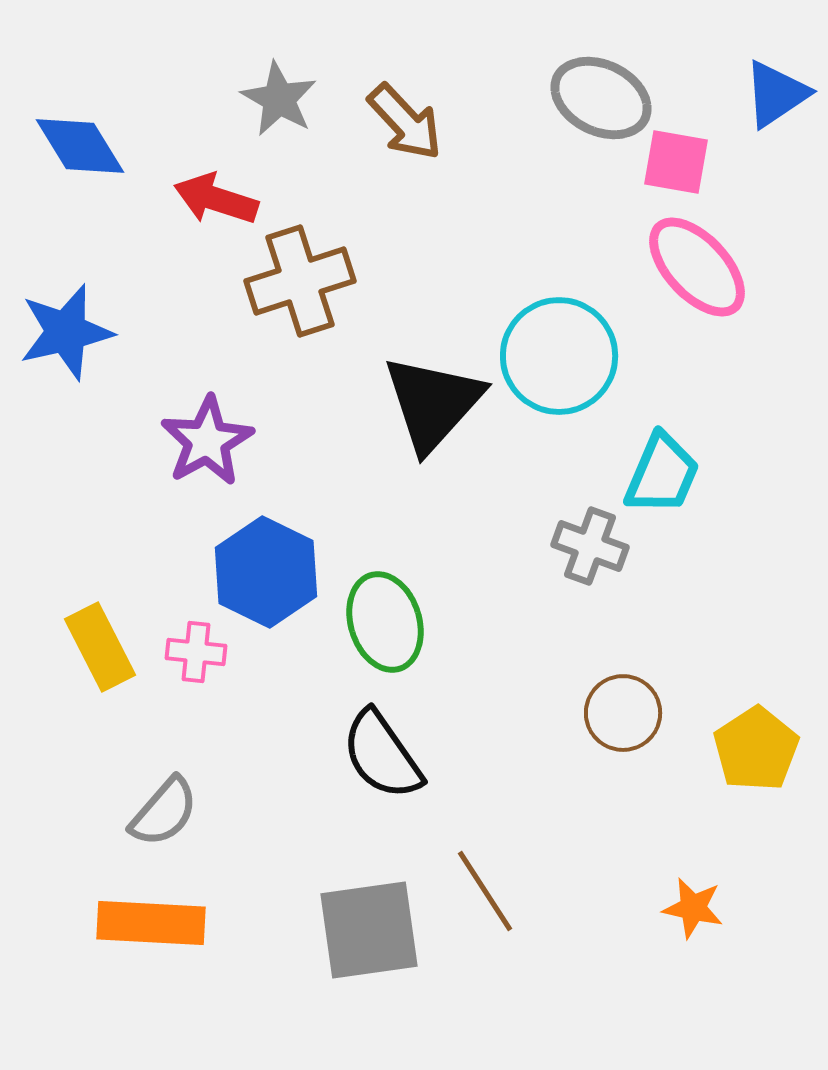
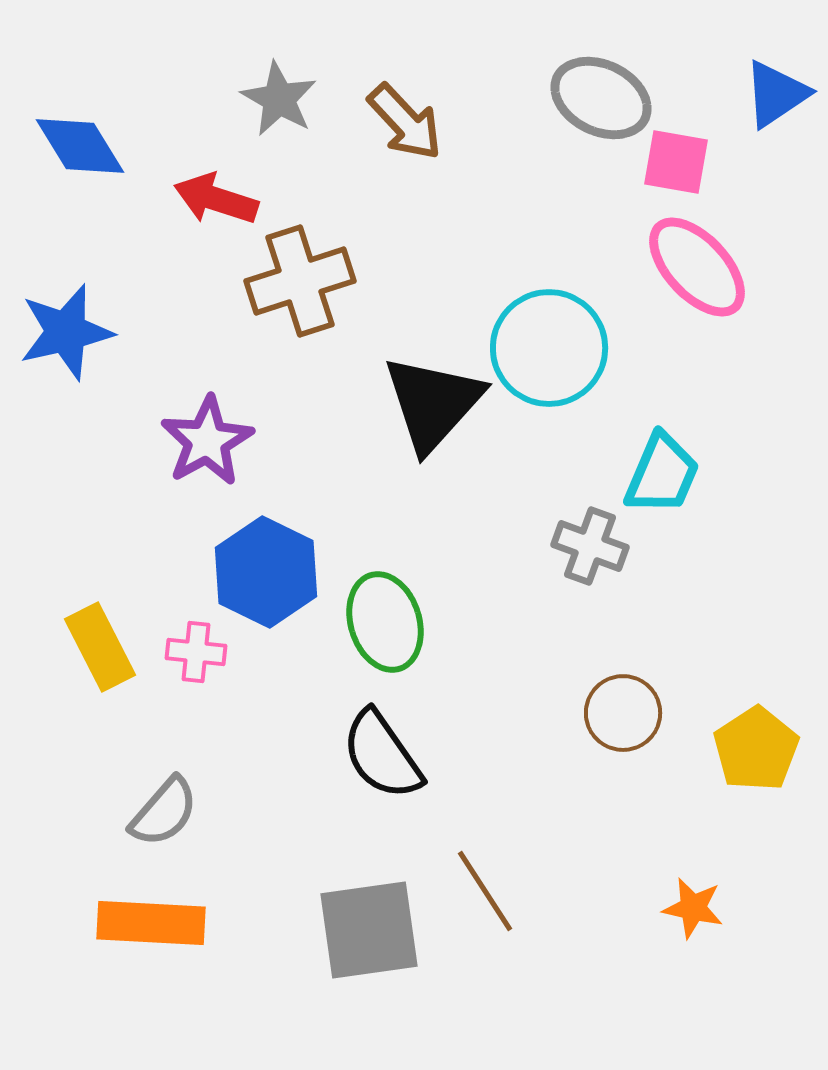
cyan circle: moved 10 px left, 8 px up
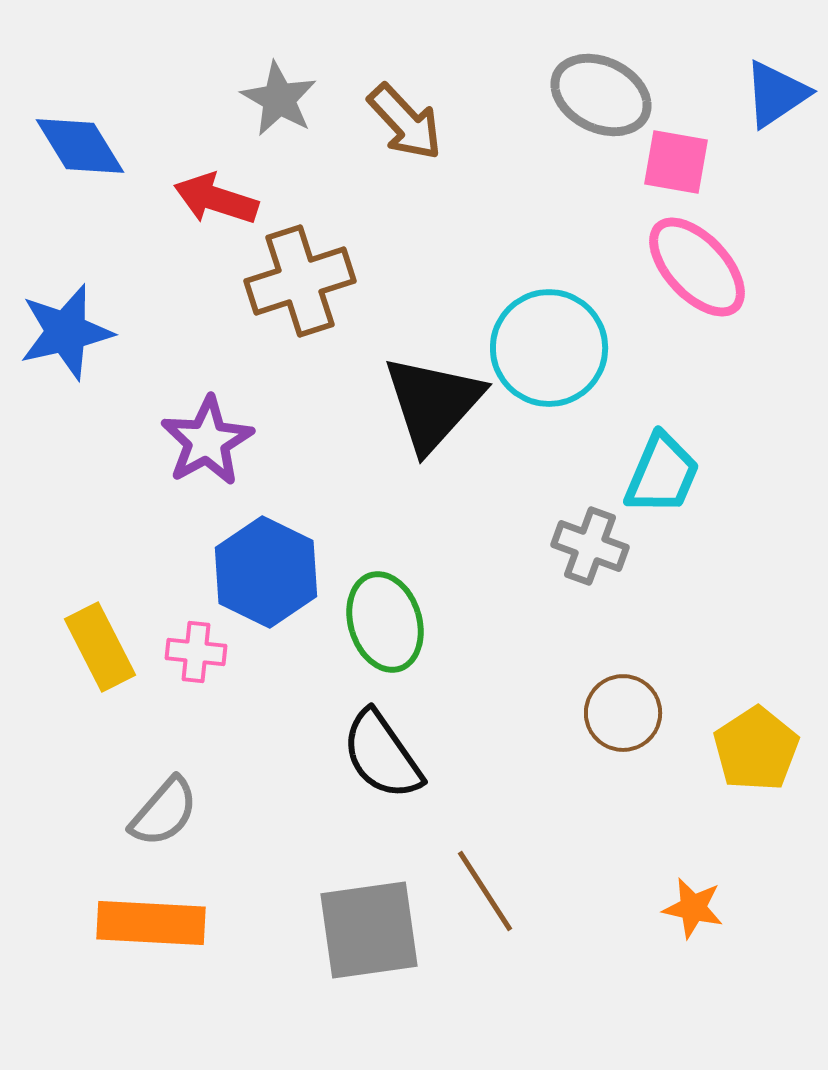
gray ellipse: moved 3 px up
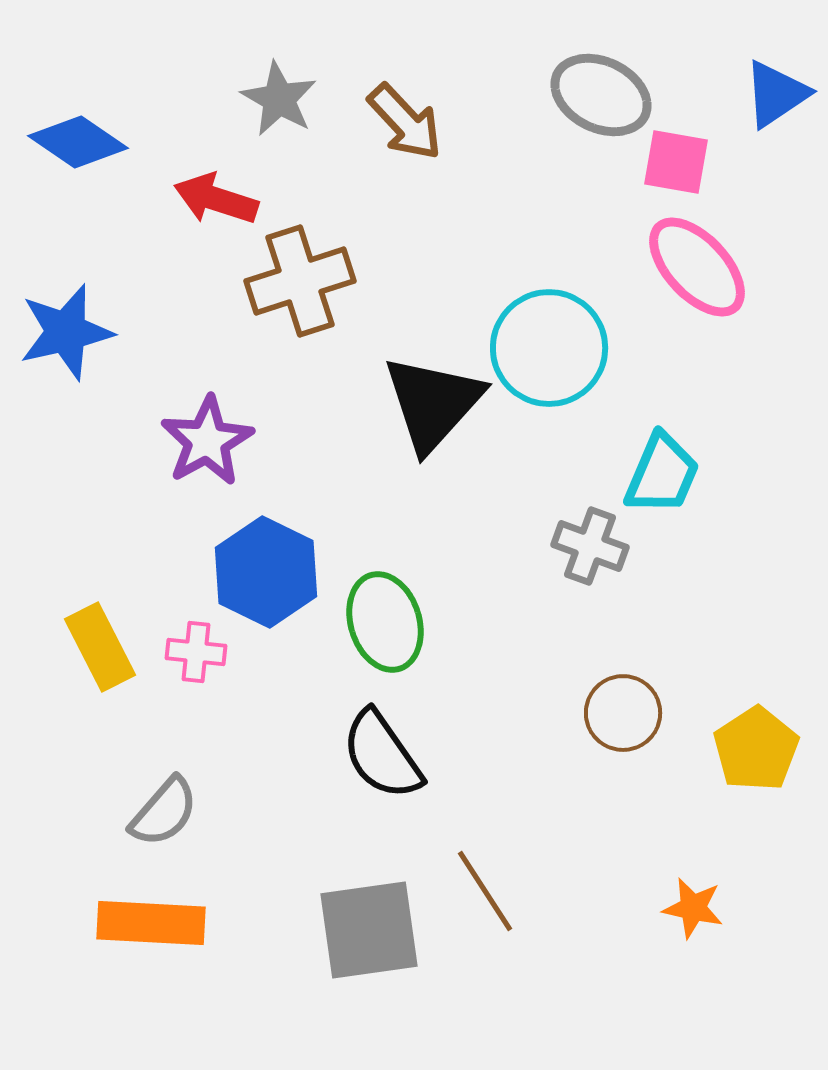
blue diamond: moved 2 px left, 4 px up; rotated 24 degrees counterclockwise
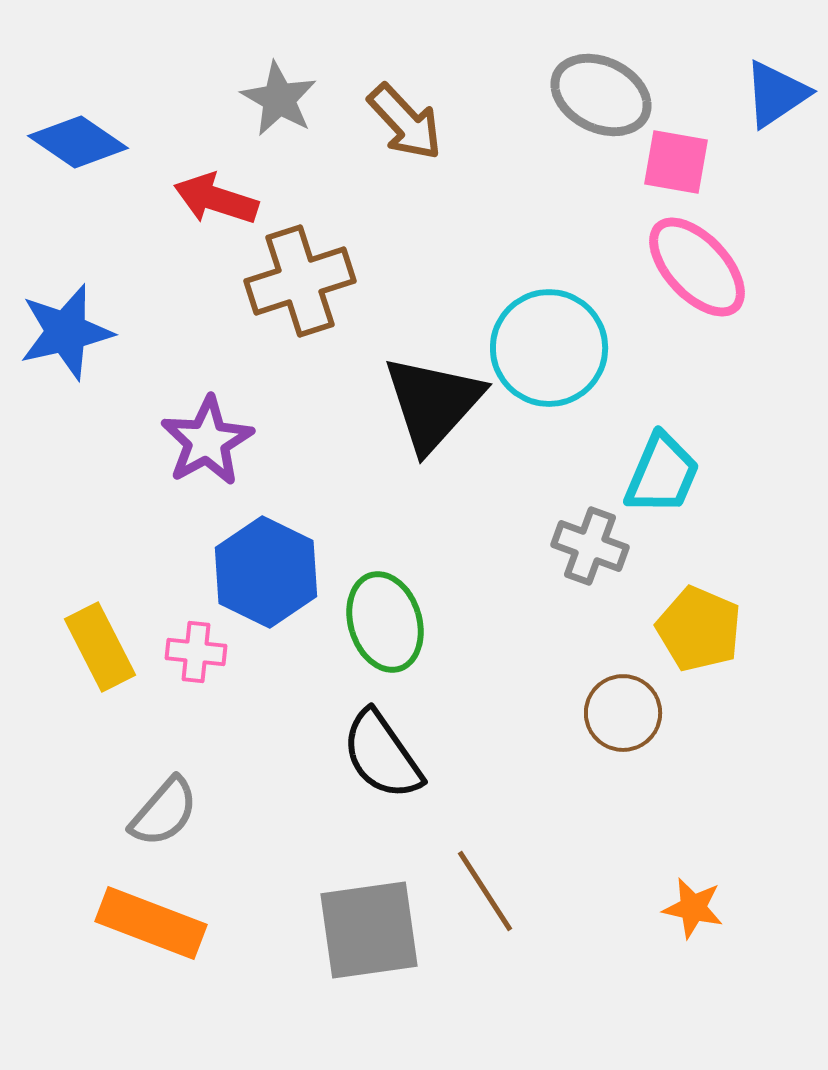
yellow pentagon: moved 57 px left, 120 px up; rotated 16 degrees counterclockwise
orange rectangle: rotated 18 degrees clockwise
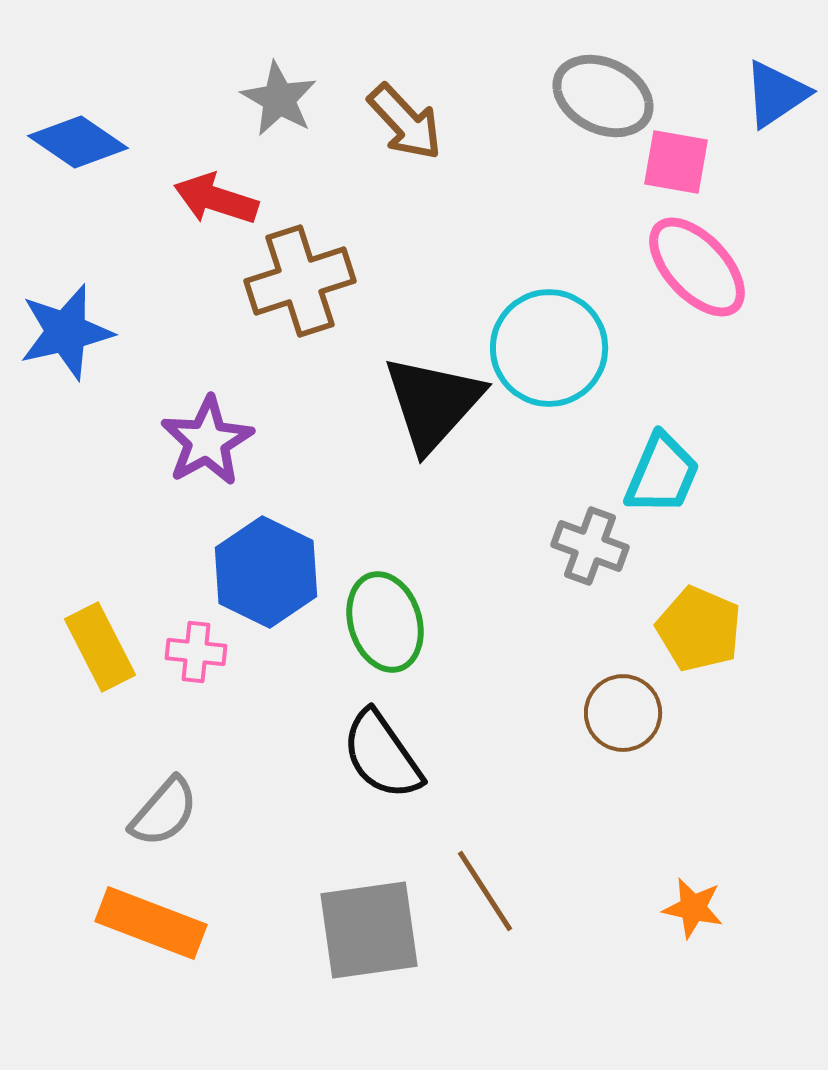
gray ellipse: moved 2 px right, 1 px down
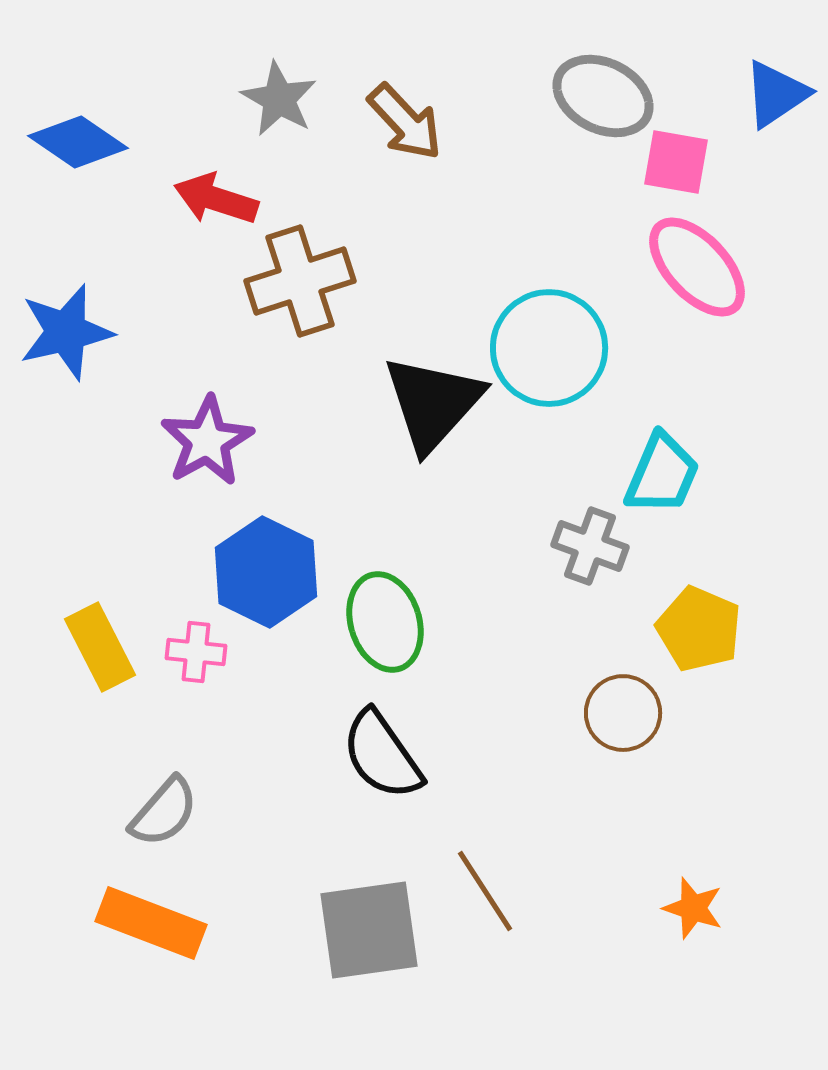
orange star: rotated 6 degrees clockwise
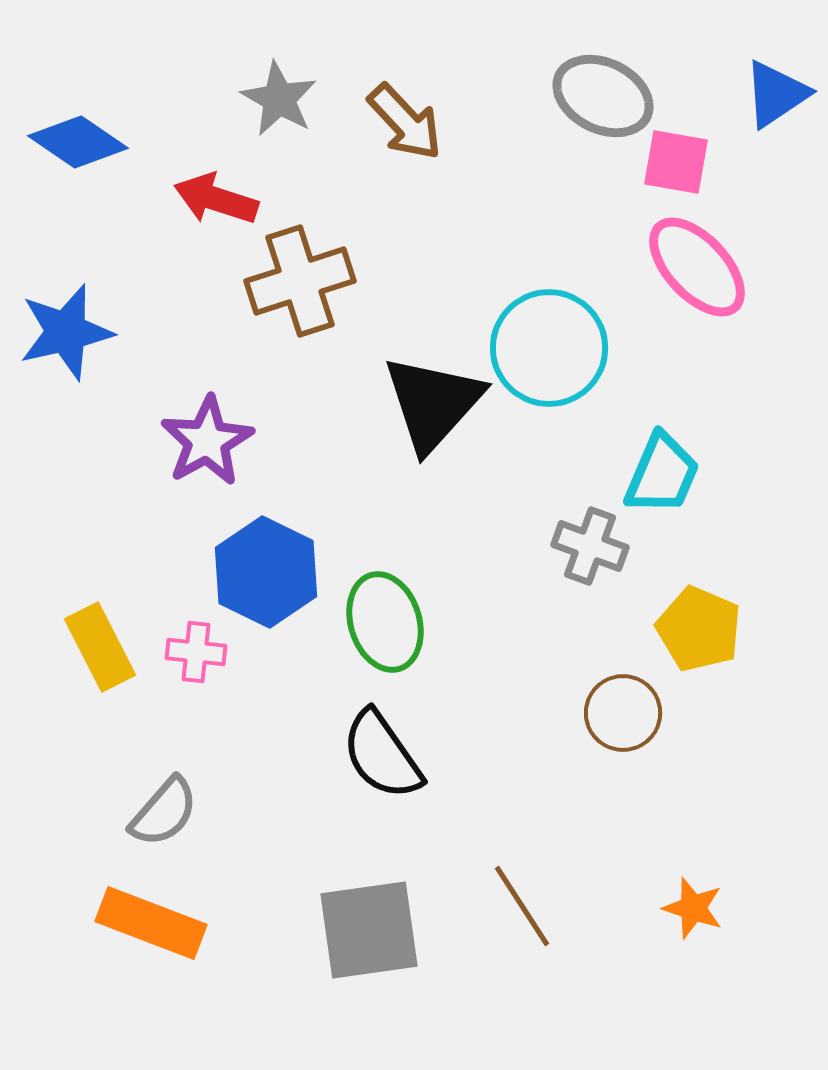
brown line: moved 37 px right, 15 px down
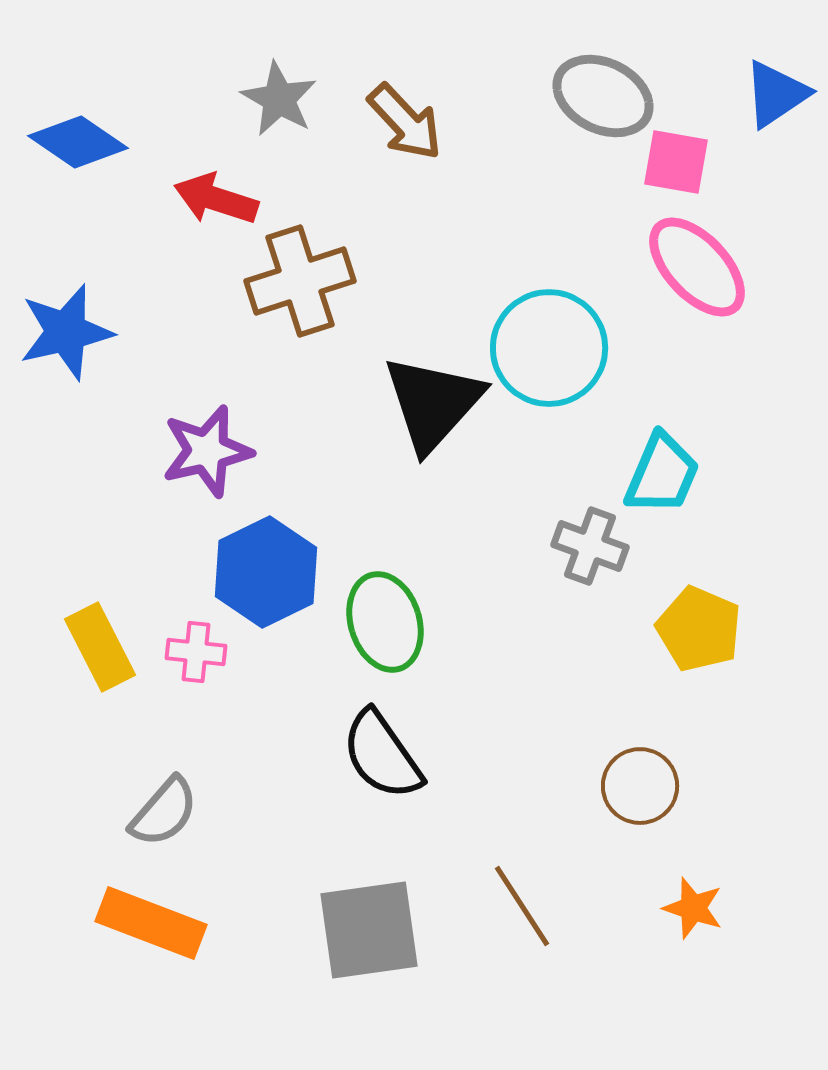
purple star: moved 10 px down; rotated 16 degrees clockwise
blue hexagon: rotated 8 degrees clockwise
brown circle: moved 17 px right, 73 px down
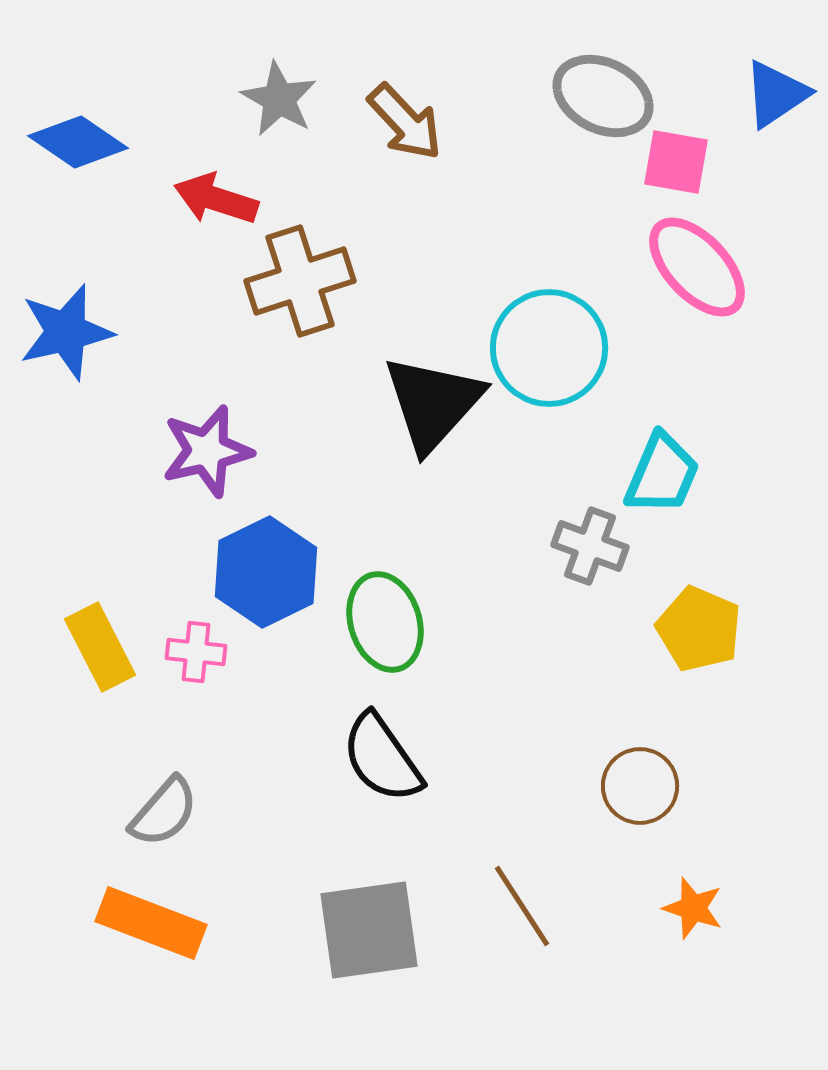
black semicircle: moved 3 px down
